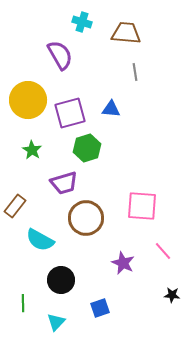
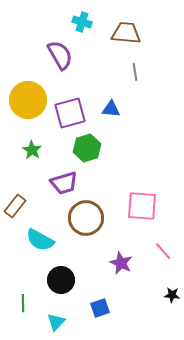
purple star: moved 2 px left
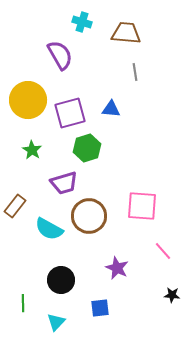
brown circle: moved 3 px right, 2 px up
cyan semicircle: moved 9 px right, 11 px up
purple star: moved 4 px left, 5 px down
blue square: rotated 12 degrees clockwise
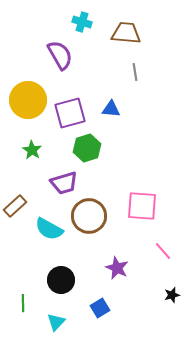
brown rectangle: rotated 10 degrees clockwise
black star: rotated 21 degrees counterclockwise
blue square: rotated 24 degrees counterclockwise
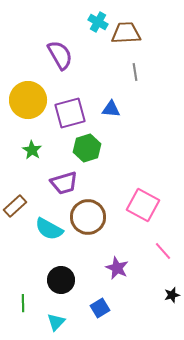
cyan cross: moved 16 px right; rotated 12 degrees clockwise
brown trapezoid: rotated 8 degrees counterclockwise
pink square: moved 1 px right, 1 px up; rotated 24 degrees clockwise
brown circle: moved 1 px left, 1 px down
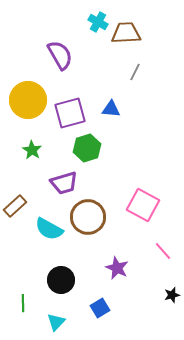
gray line: rotated 36 degrees clockwise
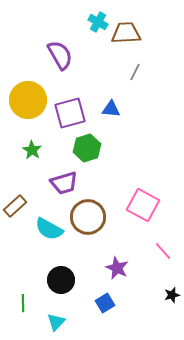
blue square: moved 5 px right, 5 px up
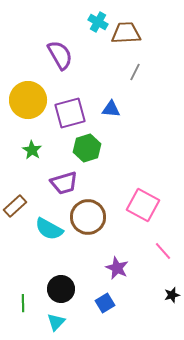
black circle: moved 9 px down
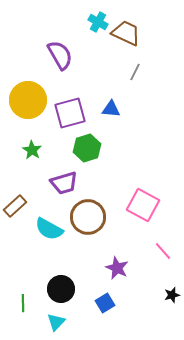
brown trapezoid: rotated 28 degrees clockwise
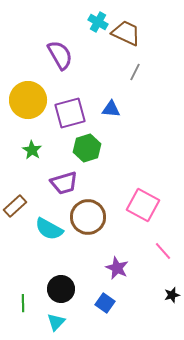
blue square: rotated 24 degrees counterclockwise
